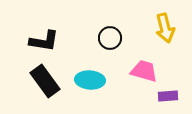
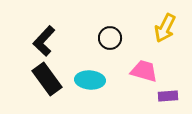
yellow arrow: rotated 40 degrees clockwise
black L-shape: rotated 124 degrees clockwise
black rectangle: moved 2 px right, 2 px up
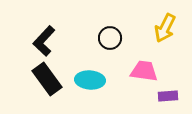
pink trapezoid: rotated 8 degrees counterclockwise
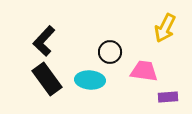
black circle: moved 14 px down
purple rectangle: moved 1 px down
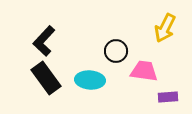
black circle: moved 6 px right, 1 px up
black rectangle: moved 1 px left, 1 px up
